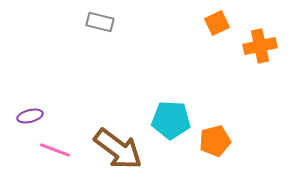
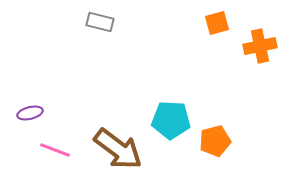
orange square: rotated 10 degrees clockwise
purple ellipse: moved 3 px up
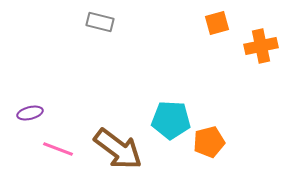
orange cross: moved 1 px right
orange pentagon: moved 6 px left, 1 px down
pink line: moved 3 px right, 1 px up
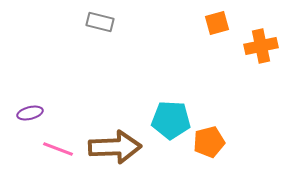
brown arrow: moved 3 px left, 2 px up; rotated 39 degrees counterclockwise
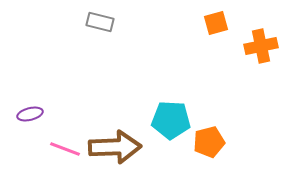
orange square: moved 1 px left
purple ellipse: moved 1 px down
pink line: moved 7 px right
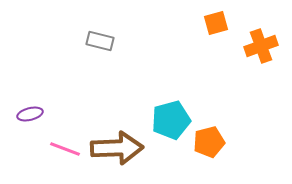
gray rectangle: moved 19 px down
orange cross: rotated 8 degrees counterclockwise
cyan pentagon: rotated 18 degrees counterclockwise
brown arrow: moved 2 px right, 1 px down
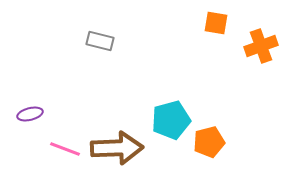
orange square: rotated 25 degrees clockwise
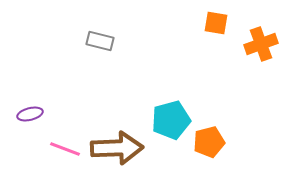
orange cross: moved 2 px up
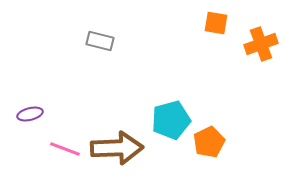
orange pentagon: rotated 12 degrees counterclockwise
